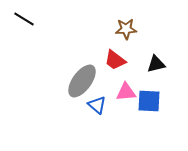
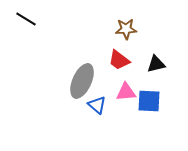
black line: moved 2 px right
red trapezoid: moved 4 px right
gray ellipse: rotated 12 degrees counterclockwise
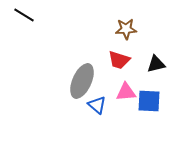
black line: moved 2 px left, 4 px up
red trapezoid: rotated 20 degrees counterclockwise
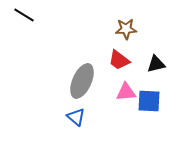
red trapezoid: rotated 20 degrees clockwise
blue triangle: moved 21 px left, 12 px down
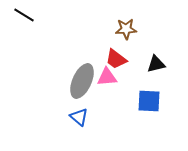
red trapezoid: moved 3 px left, 1 px up
pink triangle: moved 19 px left, 15 px up
blue triangle: moved 3 px right
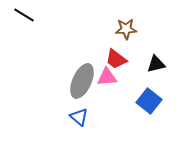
blue square: rotated 35 degrees clockwise
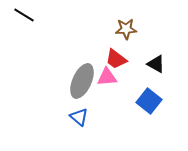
black triangle: rotated 42 degrees clockwise
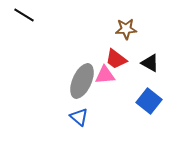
black triangle: moved 6 px left, 1 px up
pink triangle: moved 2 px left, 2 px up
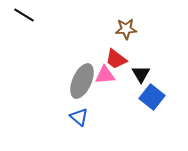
black triangle: moved 9 px left, 11 px down; rotated 30 degrees clockwise
blue square: moved 3 px right, 4 px up
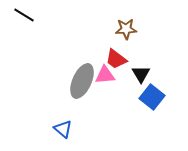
blue triangle: moved 16 px left, 12 px down
